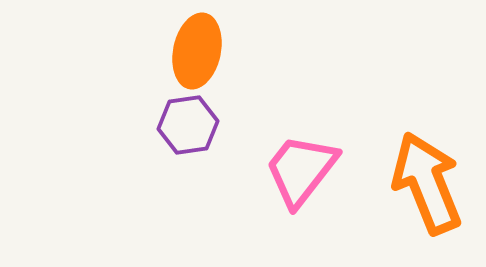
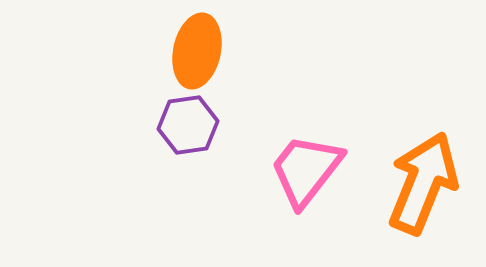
pink trapezoid: moved 5 px right
orange arrow: moved 4 px left; rotated 44 degrees clockwise
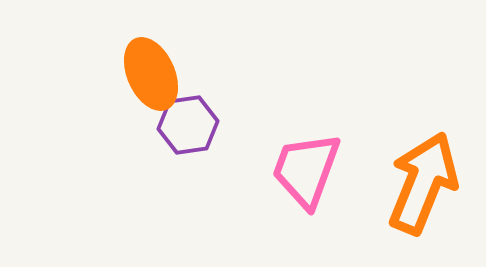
orange ellipse: moved 46 px left, 23 px down; rotated 36 degrees counterclockwise
pink trapezoid: rotated 18 degrees counterclockwise
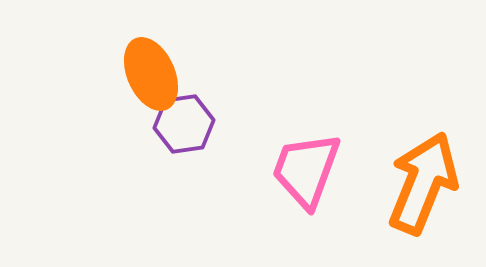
purple hexagon: moved 4 px left, 1 px up
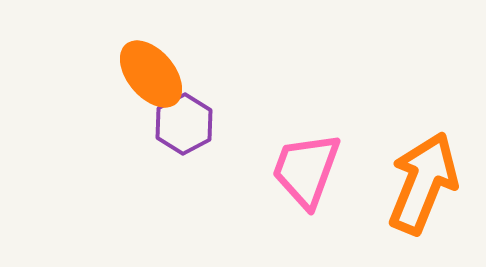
orange ellipse: rotated 16 degrees counterclockwise
purple hexagon: rotated 20 degrees counterclockwise
